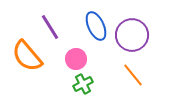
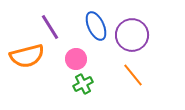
orange semicircle: rotated 64 degrees counterclockwise
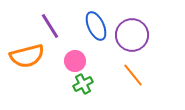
purple line: moved 1 px up
pink circle: moved 1 px left, 2 px down
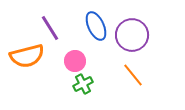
purple line: moved 2 px down
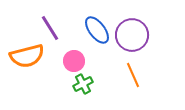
blue ellipse: moved 1 px right, 4 px down; rotated 12 degrees counterclockwise
pink circle: moved 1 px left
orange line: rotated 15 degrees clockwise
